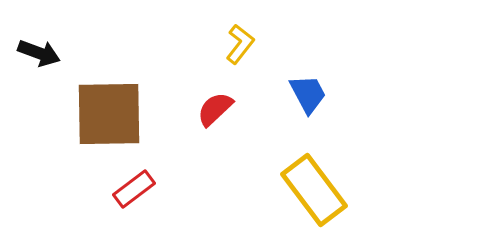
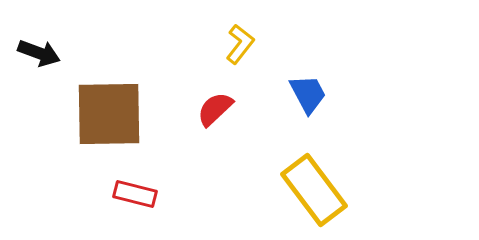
red rectangle: moved 1 px right, 5 px down; rotated 51 degrees clockwise
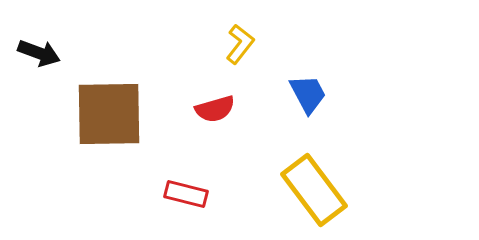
red semicircle: rotated 153 degrees counterclockwise
red rectangle: moved 51 px right
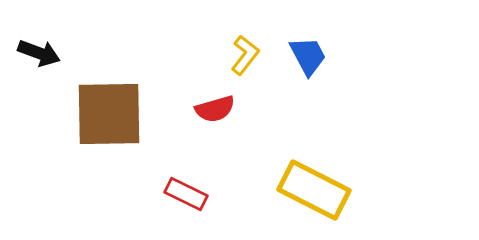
yellow L-shape: moved 5 px right, 11 px down
blue trapezoid: moved 38 px up
yellow rectangle: rotated 26 degrees counterclockwise
red rectangle: rotated 12 degrees clockwise
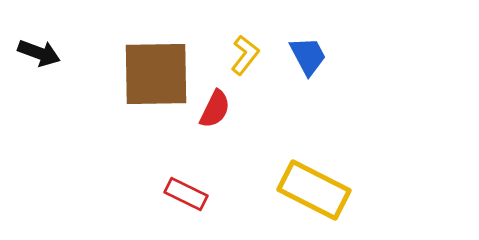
red semicircle: rotated 48 degrees counterclockwise
brown square: moved 47 px right, 40 px up
